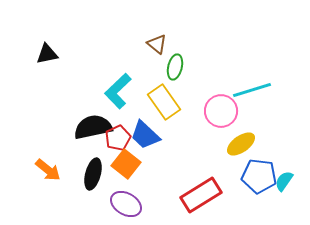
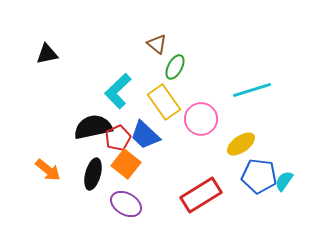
green ellipse: rotated 15 degrees clockwise
pink circle: moved 20 px left, 8 px down
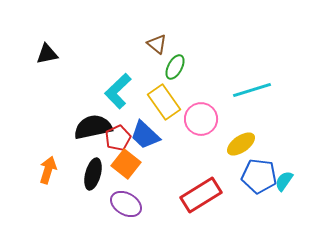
orange arrow: rotated 112 degrees counterclockwise
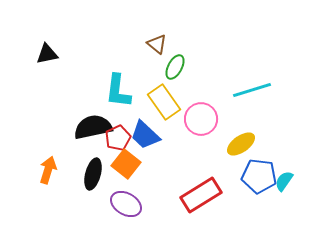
cyan L-shape: rotated 39 degrees counterclockwise
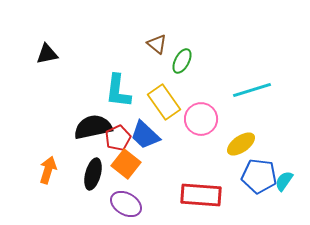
green ellipse: moved 7 px right, 6 px up
red rectangle: rotated 36 degrees clockwise
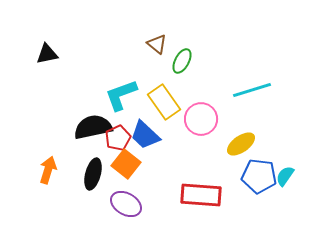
cyan L-shape: moved 3 px right, 4 px down; rotated 63 degrees clockwise
cyan semicircle: moved 1 px right, 5 px up
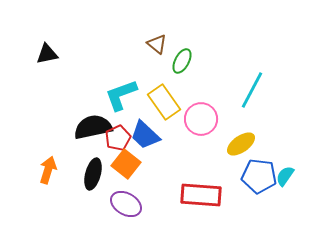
cyan line: rotated 45 degrees counterclockwise
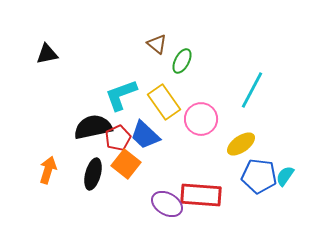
purple ellipse: moved 41 px right
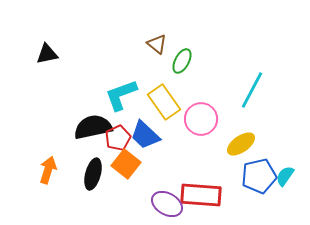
blue pentagon: rotated 20 degrees counterclockwise
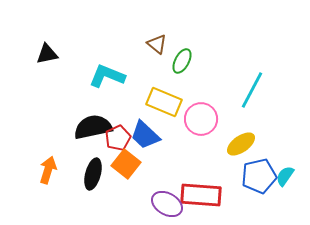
cyan L-shape: moved 14 px left, 19 px up; rotated 42 degrees clockwise
yellow rectangle: rotated 32 degrees counterclockwise
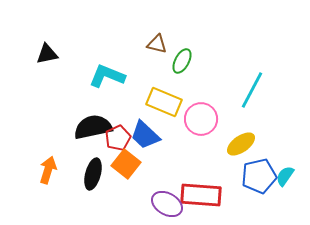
brown triangle: rotated 25 degrees counterclockwise
